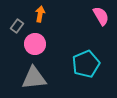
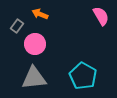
orange arrow: rotated 77 degrees counterclockwise
cyan pentagon: moved 3 px left, 12 px down; rotated 20 degrees counterclockwise
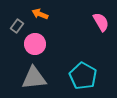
pink semicircle: moved 6 px down
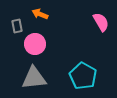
gray rectangle: rotated 48 degrees counterclockwise
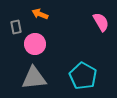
gray rectangle: moved 1 px left, 1 px down
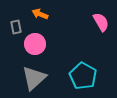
gray triangle: rotated 36 degrees counterclockwise
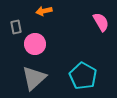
orange arrow: moved 4 px right, 3 px up; rotated 35 degrees counterclockwise
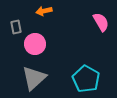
cyan pentagon: moved 3 px right, 3 px down
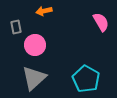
pink circle: moved 1 px down
